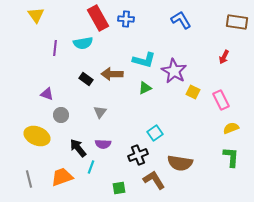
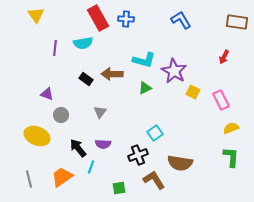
orange trapezoid: rotated 15 degrees counterclockwise
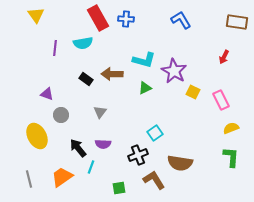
yellow ellipse: rotated 40 degrees clockwise
